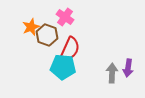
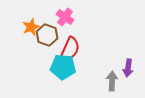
gray arrow: moved 8 px down
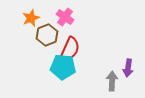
orange star: moved 9 px up
brown hexagon: rotated 20 degrees clockwise
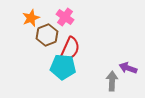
purple arrow: rotated 102 degrees clockwise
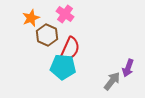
pink cross: moved 3 px up
brown hexagon: rotated 15 degrees counterclockwise
purple arrow: rotated 90 degrees counterclockwise
gray arrow: rotated 36 degrees clockwise
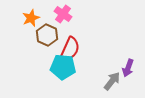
pink cross: moved 2 px left
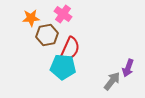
orange star: rotated 18 degrees clockwise
brown hexagon: rotated 25 degrees clockwise
